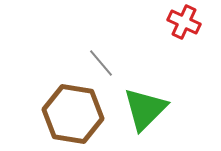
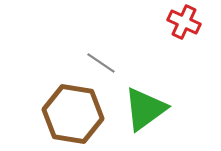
gray line: rotated 16 degrees counterclockwise
green triangle: rotated 9 degrees clockwise
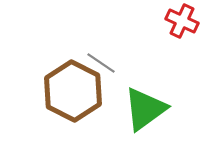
red cross: moved 2 px left, 1 px up
brown hexagon: moved 23 px up; rotated 18 degrees clockwise
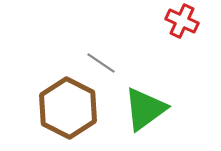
brown hexagon: moved 5 px left, 17 px down
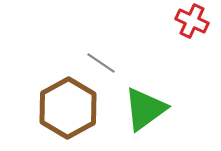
red cross: moved 10 px right
brown hexagon: rotated 4 degrees clockwise
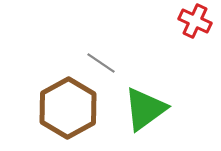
red cross: moved 3 px right
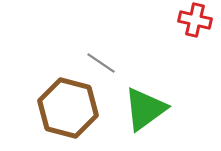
red cross: moved 1 px up; rotated 12 degrees counterclockwise
brown hexagon: rotated 16 degrees counterclockwise
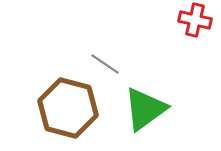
gray line: moved 4 px right, 1 px down
